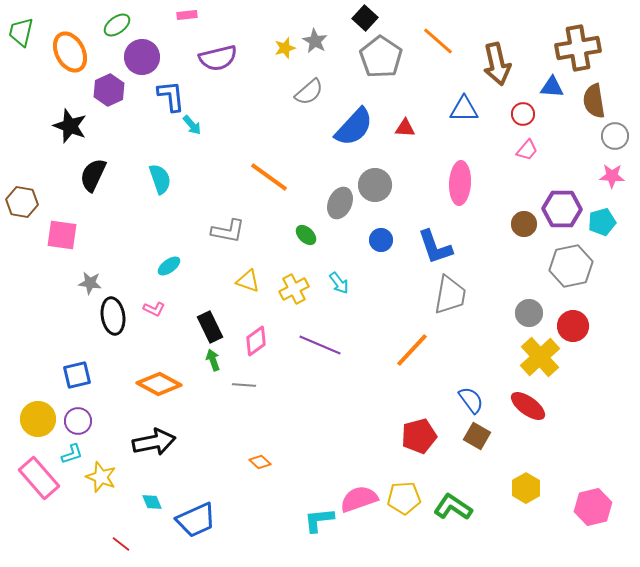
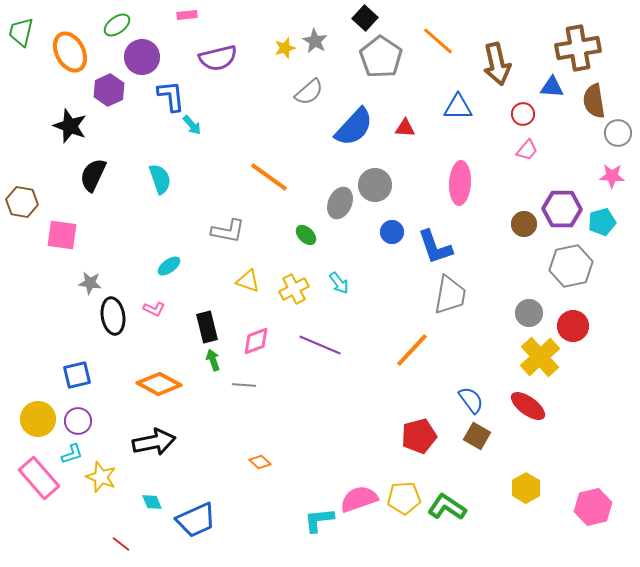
blue triangle at (464, 109): moved 6 px left, 2 px up
gray circle at (615, 136): moved 3 px right, 3 px up
blue circle at (381, 240): moved 11 px right, 8 px up
black rectangle at (210, 327): moved 3 px left; rotated 12 degrees clockwise
pink diamond at (256, 341): rotated 16 degrees clockwise
green L-shape at (453, 507): moved 6 px left
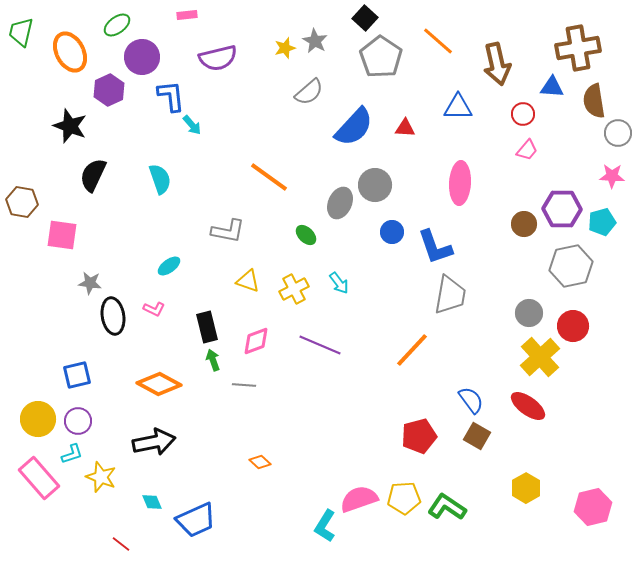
cyan L-shape at (319, 520): moved 6 px right, 6 px down; rotated 52 degrees counterclockwise
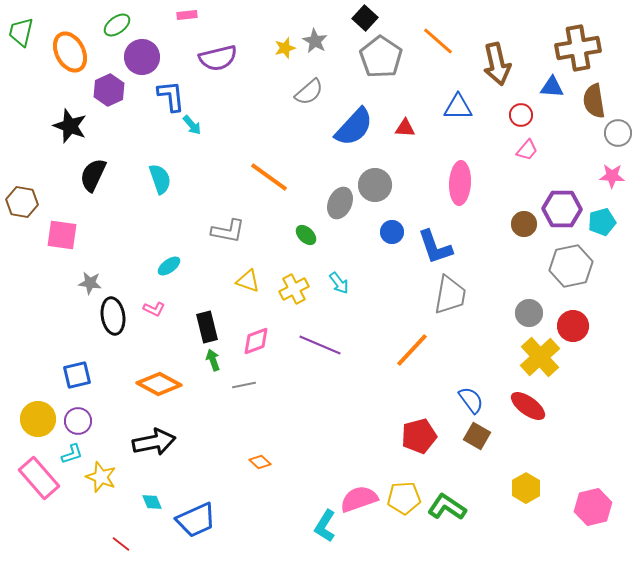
red circle at (523, 114): moved 2 px left, 1 px down
gray line at (244, 385): rotated 15 degrees counterclockwise
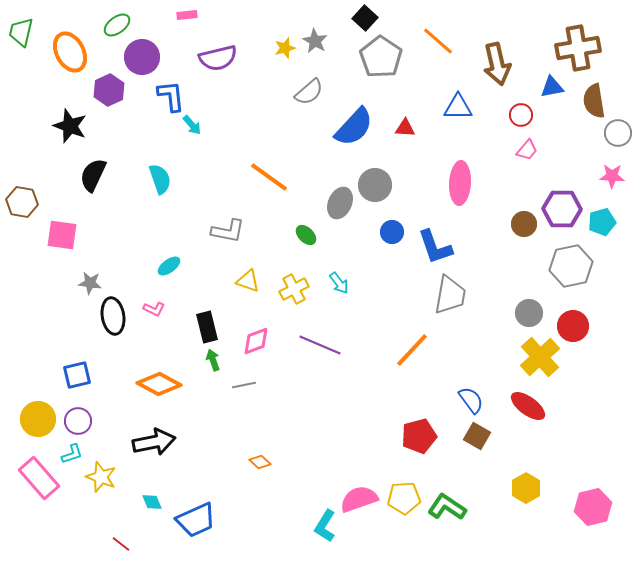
blue triangle at (552, 87): rotated 15 degrees counterclockwise
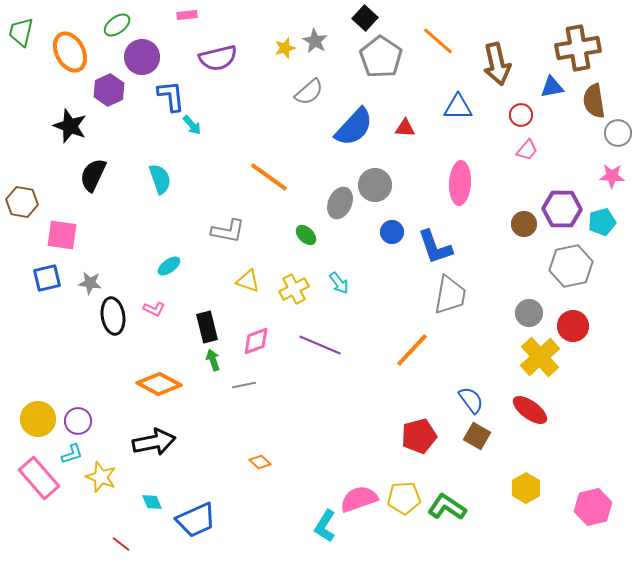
blue square at (77, 375): moved 30 px left, 97 px up
red ellipse at (528, 406): moved 2 px right, 4 px down
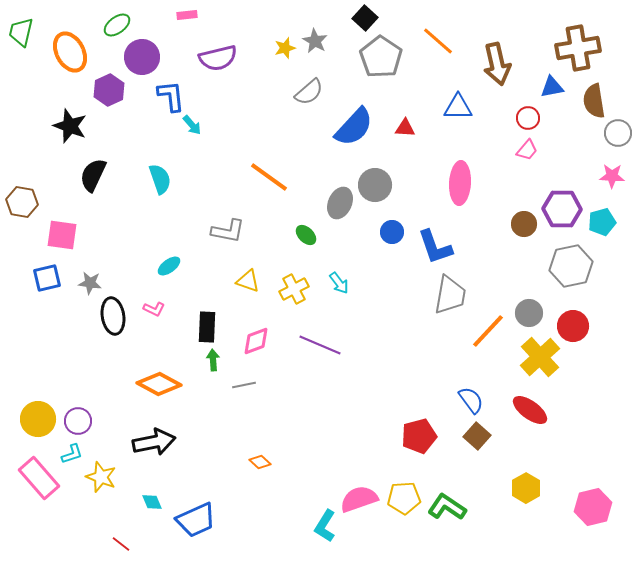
red circle at (521, 115): moved 7 px right, 3 px down
black rectangle at (207, 327): rotated 16 degrees clockwise
orange line at (412, 350): moved 76 px right, 19 px up
green arrow at (213, 360): rotated 15 degrees clockwise
brown square at (477, 436): rotated 12 degrees clockwise
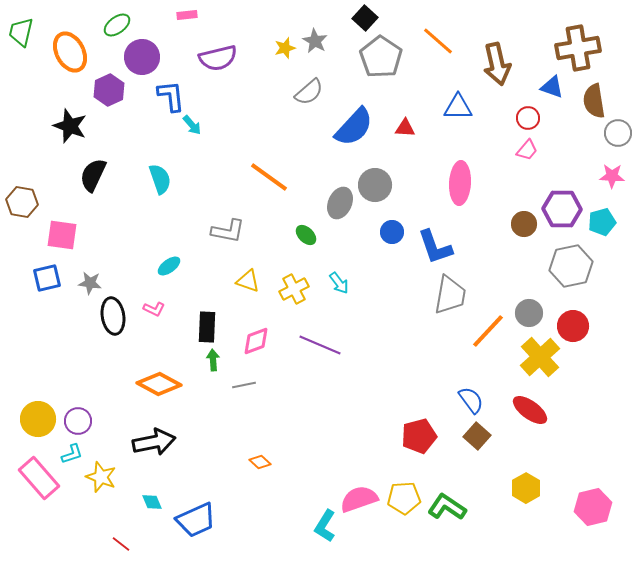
blue triangle at (552, 87): rotated 30 degrees clockwise
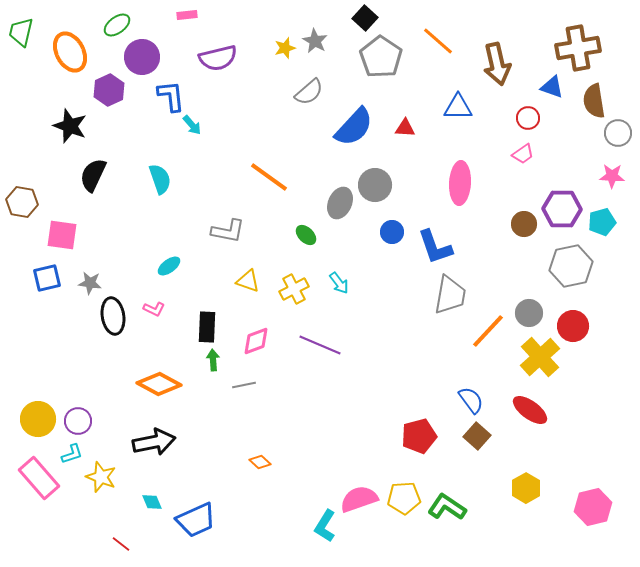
pink trapezoid at (527, 150): moved 4 px left, 4 px down; rotated 15 degrees clockwise
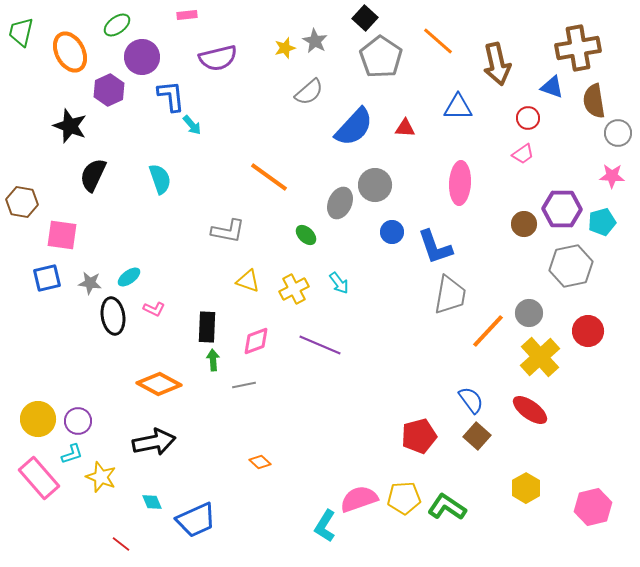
cyan ellipse at (169, 266): moved 40 px left, 11 px down
red circle at (573, 326): moved 15 px right, 5 px down
